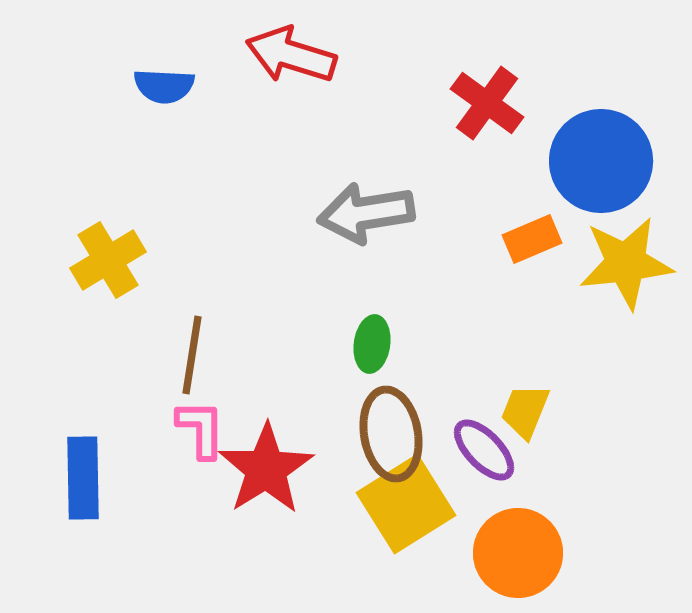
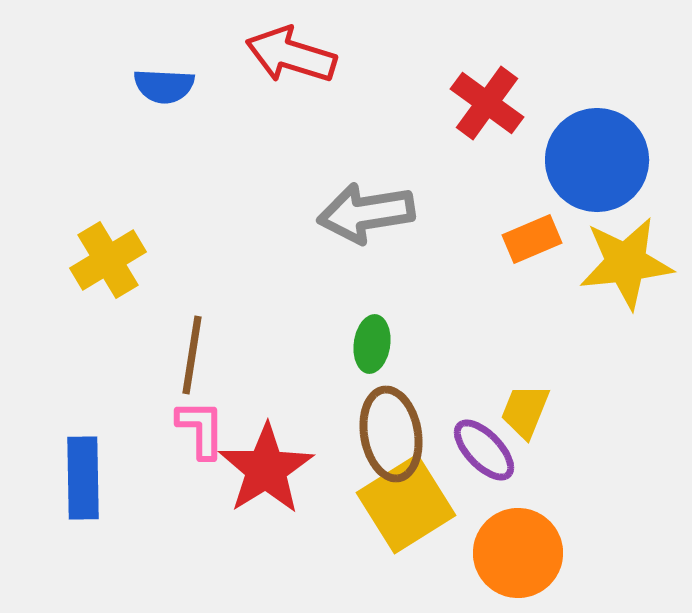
blue circle: moved 4 px left, 1 px up
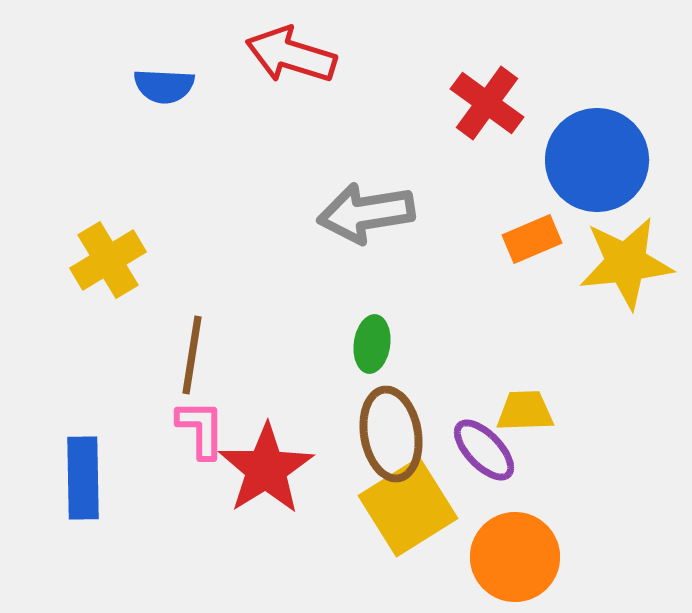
yellow trapezoid: rotated 66 degrees clockwise
yellow square: moved 2 px right, 3 px down
orange circle: moved 3 px left, 4 px down
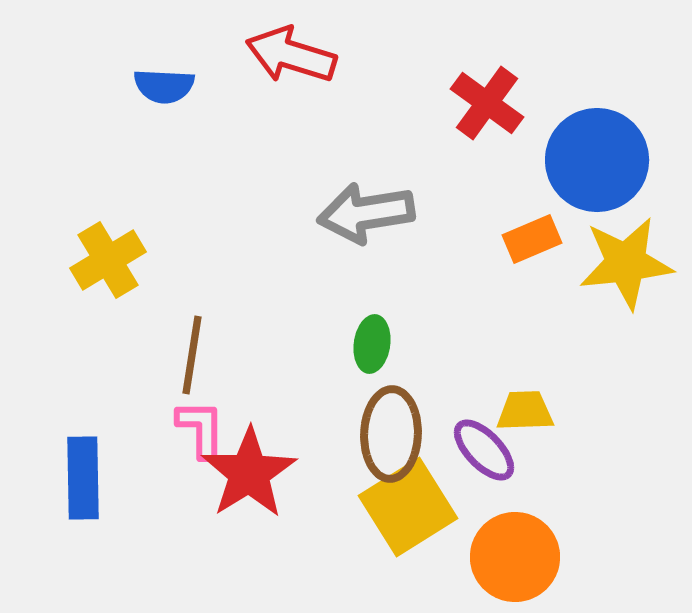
brown ellipse: rotated 12 degrees clockwise
red star: moved 17 px left, 4 px down
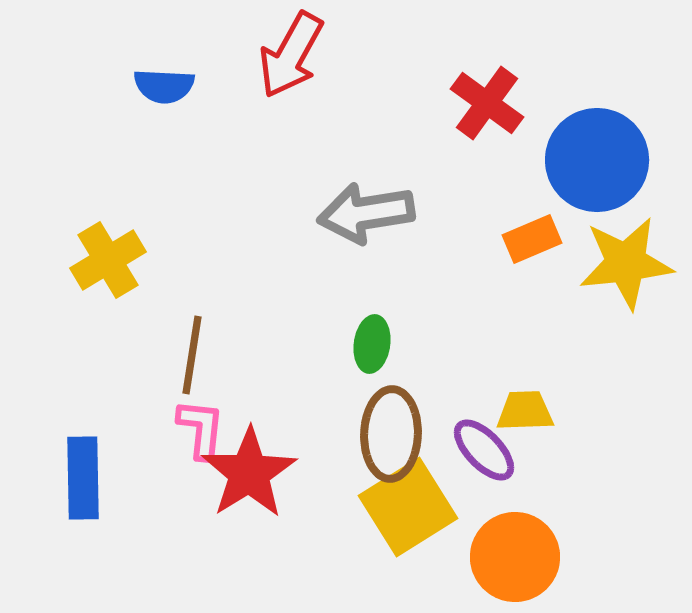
red arrow: rotated 78 degrees counterclockwise
pink L-shape: rotated 6 degrees clockwise
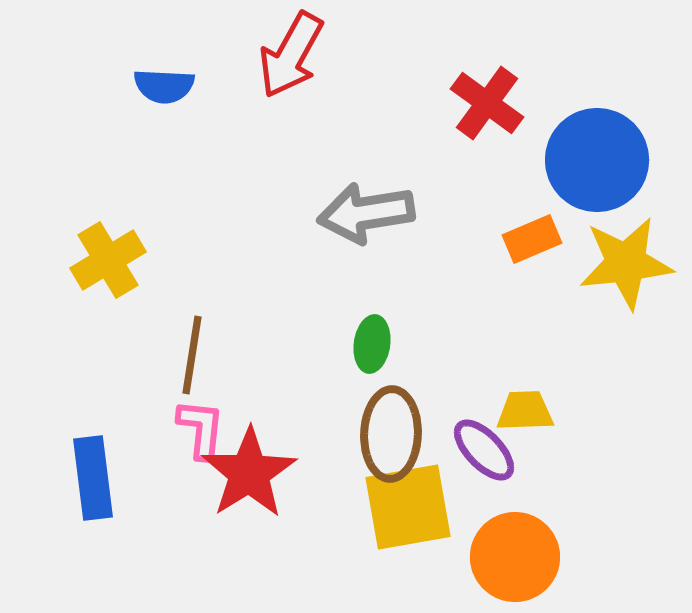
blue rectangle: moved 10 px right; rotated 6 degrees counterclockwise
yellow square: rotated 22 degrees clockwise
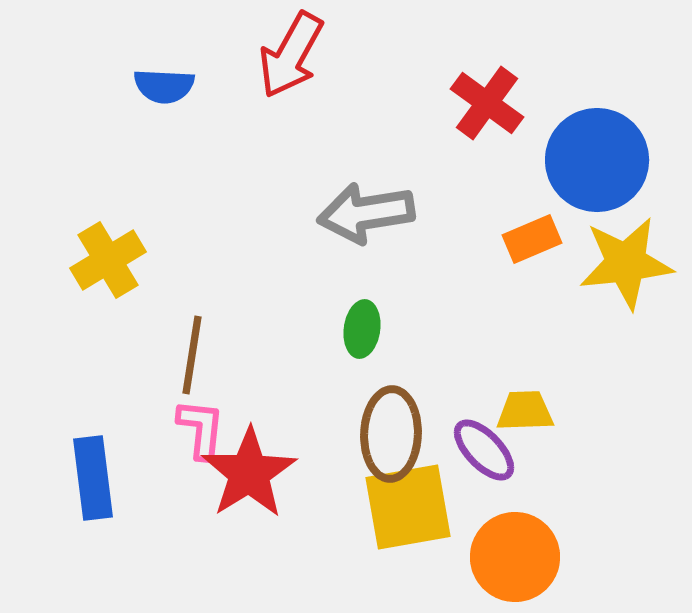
green ellipse: moved 10 px left, 15 px up
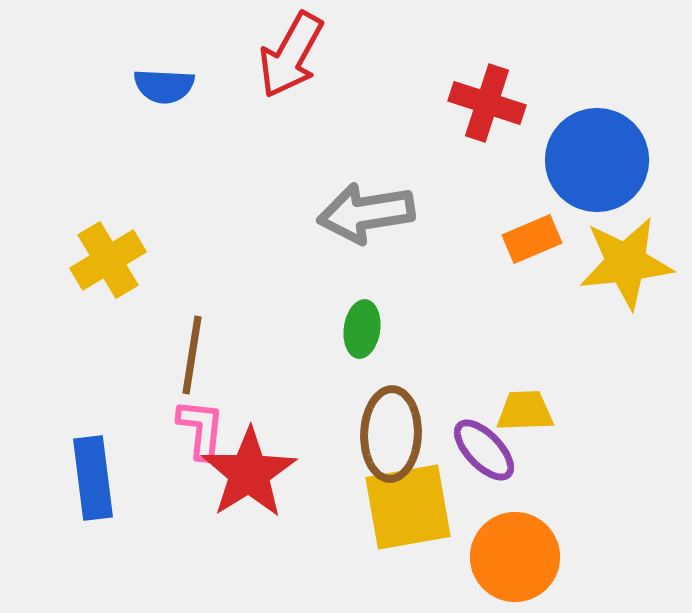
red cross: rotated 18 degrees counterclockwise
